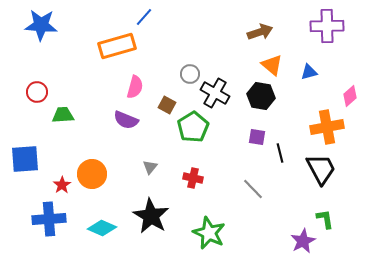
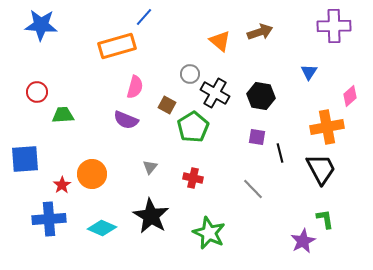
purple cross: moved 7 px right
orange triangle: moved 52 px left, 24 px up
blue triangle: rotated 42 degrees counterclockwise
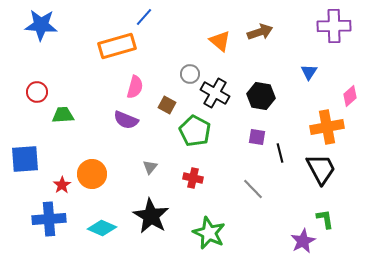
green pentagon: moved 2 px right, 4 px down; rotated 12 degrees counterclockwise
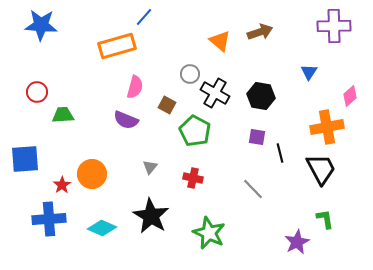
purple star: moved 6 px left, 1 px down
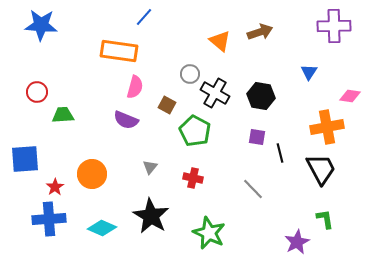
orange rectangle: moved 2 px right, 5 px down; rotated 24 degrees clockwise
pink diamond: rotated 50 degrees clockwise
red star: moved 7 px left, 2 px down
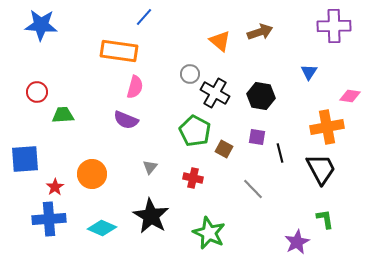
brown square: moved 57 px right, 44 px down
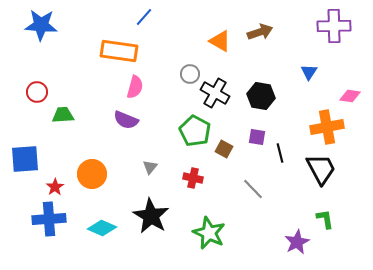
orange triangle: rotated 10 degrees counterclockwise
